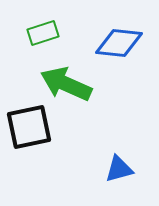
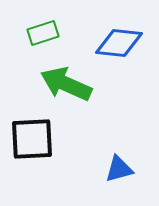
black square: moved 3 px right, 12 px down; rotated 9 degrees clockwise
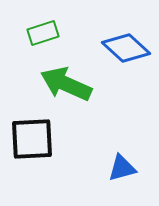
blue diamond: moved 7 px right, 5 px down; rotated 36 degrees clockwise
blue triangle: moved 3 px right, 1 px up
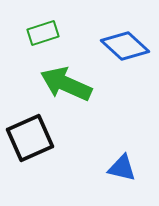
blue diamond: moved 1 px left, 2 px up
black square: moved 2 px left, 1 px up; rotated 21 degrees counterclockwise
blue triangle: rotated 28 degrees clockwise
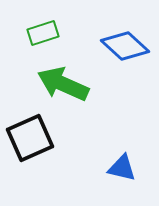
green arrow: moved 3 px left
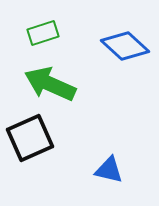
green arrow: moved 13 px left
blue triangle: moved 13 px left, 2 px down
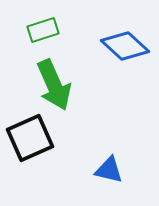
green rectangle: moved 3 px up
green arrow: moved 4 px right, 1 px down; rotated 138 degrees counterclockwise
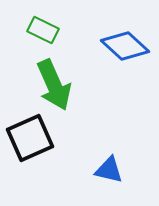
green rectangle: rotated 44 degrees clockwise
